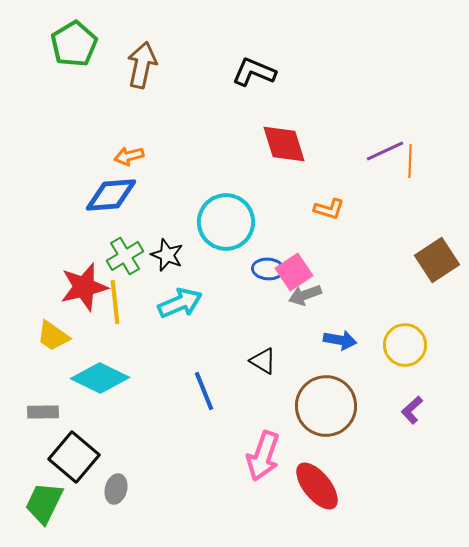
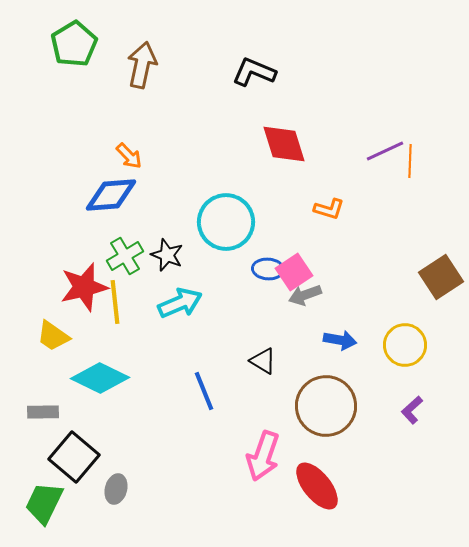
orange arrow: rotated 120 degrees counterclockwise
brown square: moved 4 px right, 17 px down
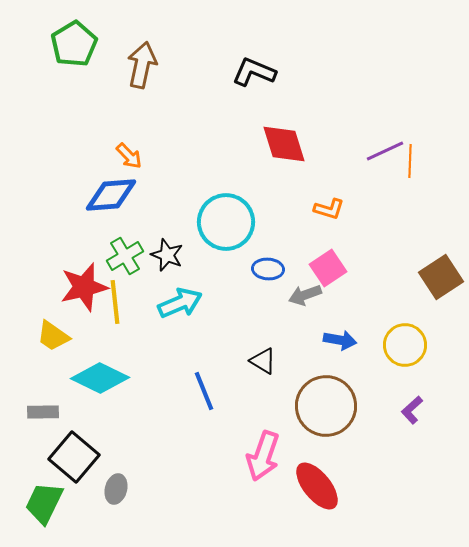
pink square: moved 34 px right, 4 px up
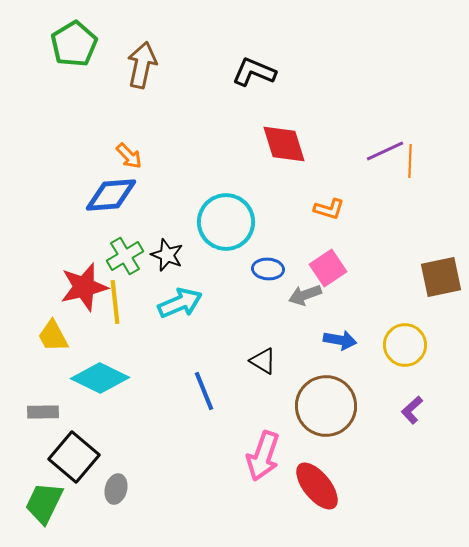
brown square: rotated 21 degrees clockwise
yellow trapezoid: rotated 27 degrees clockwise
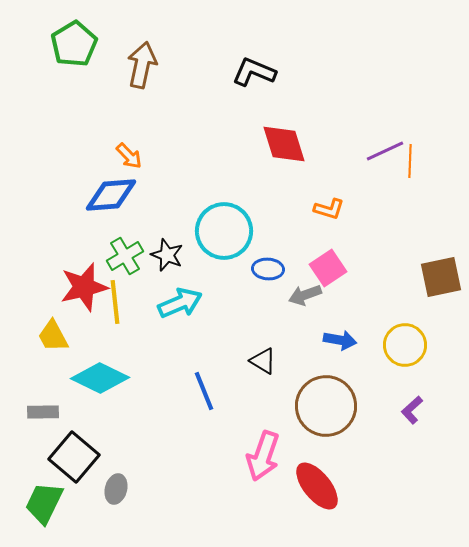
cyan circle: moved 2 px left, 9 px down
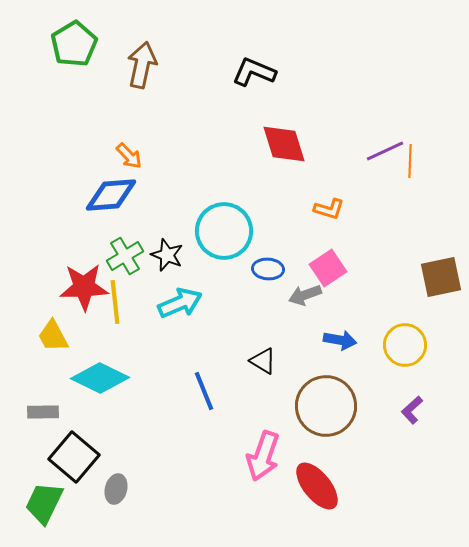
red star: rotated 12 degrees clockwise
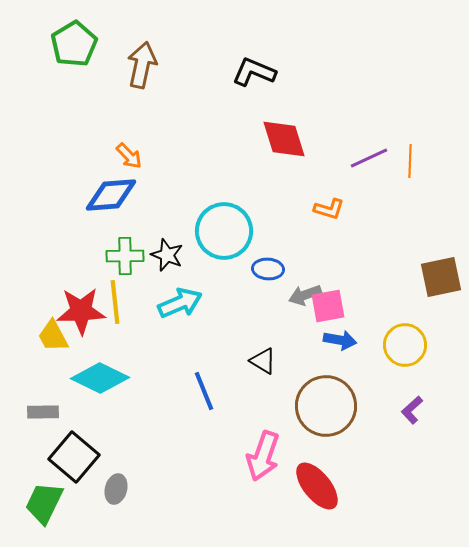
red diamond: moved 5 px up
purple line: moved 16 px left, 7 px down
green cross: rotated 30 degrees clockwise
pink square: moved 38 px down; rotated 24 degrees clockwise
red star: moved 3 px left, 24 px down
